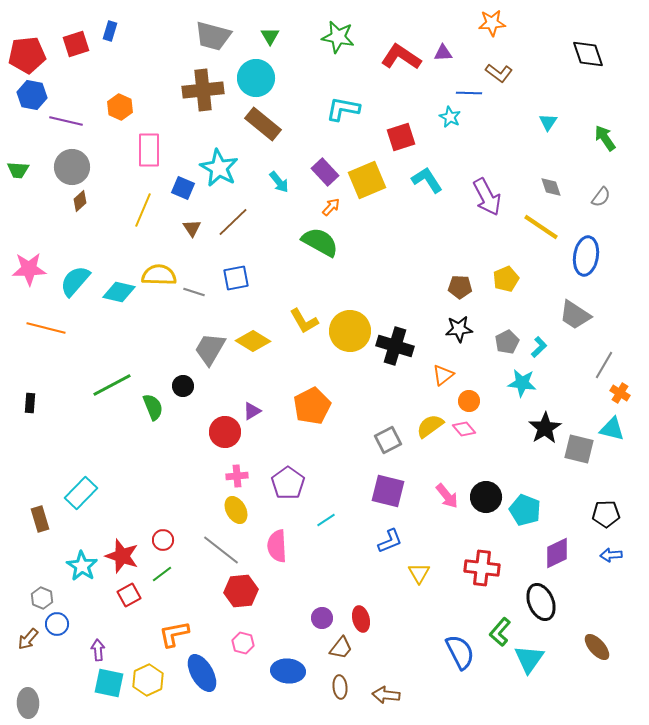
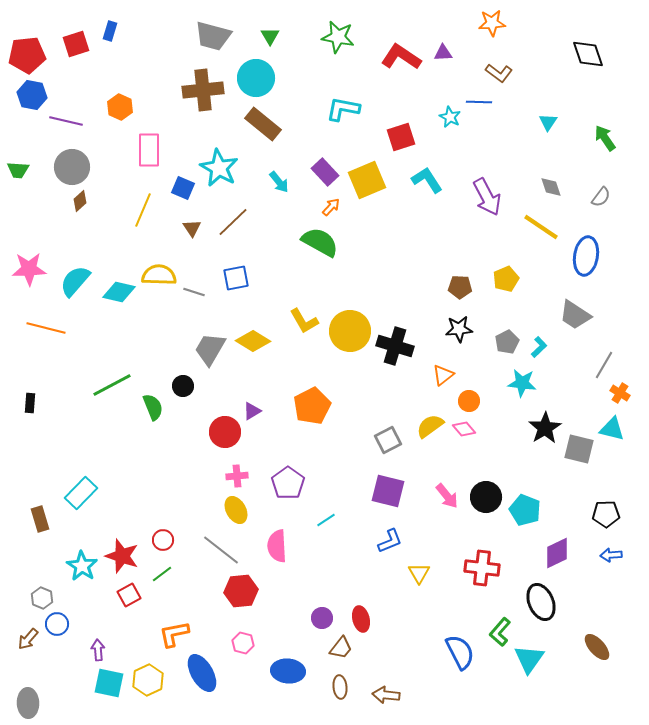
blue line at (469, 93): moved 10 px right, 9 px down
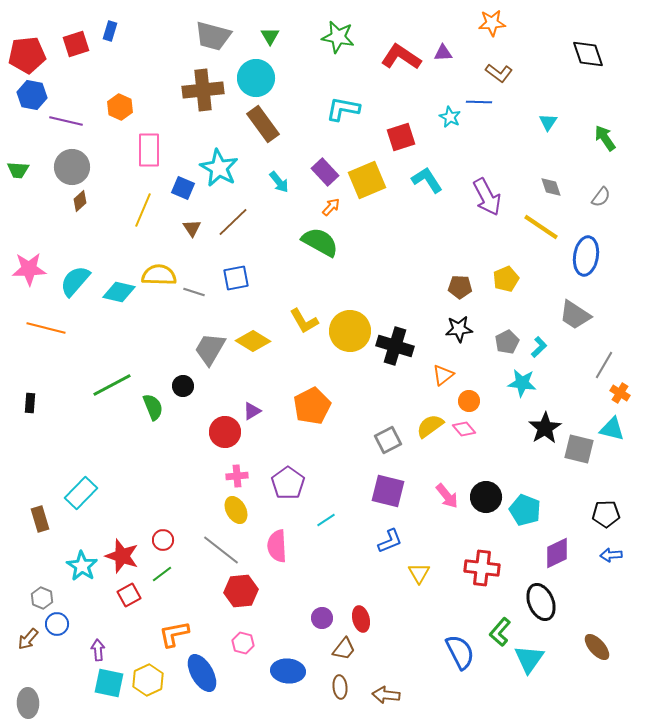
brown rectangle at (263, 124): rotated 15 degrees clockwise
brown trapezoid at (341, 648): moved 3 px right, 1 px down
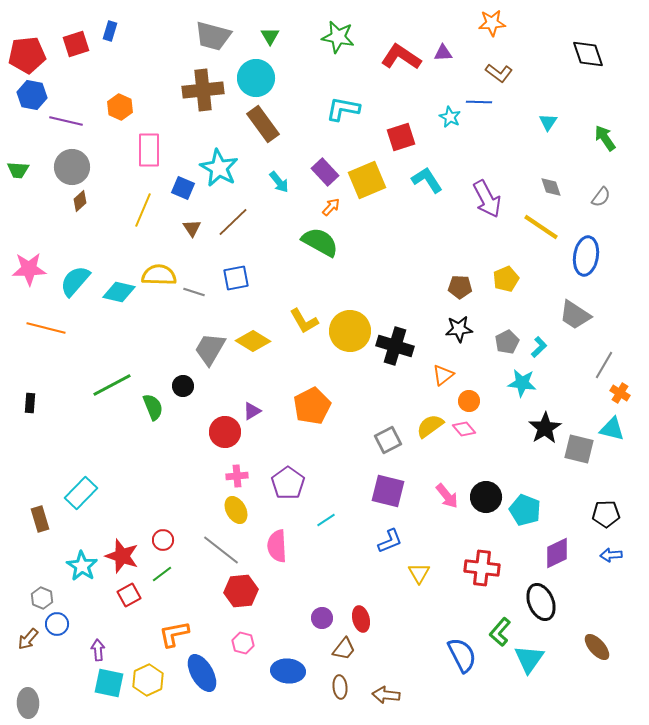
purple arrow at (487, 197): moved 2 px down
blue semicircle at (460, 652): moved 2 px right, 3 px down
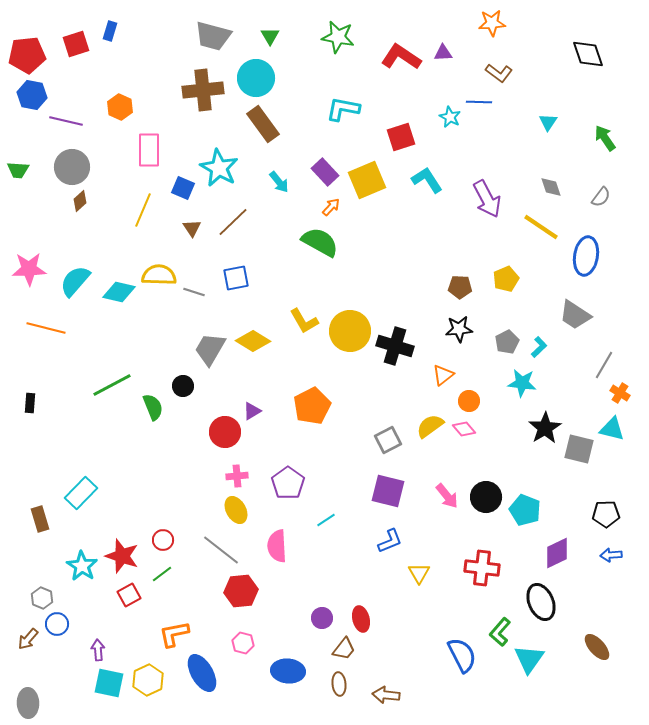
brown ellipse at (340, 687): moved 1 px left, 3 px up
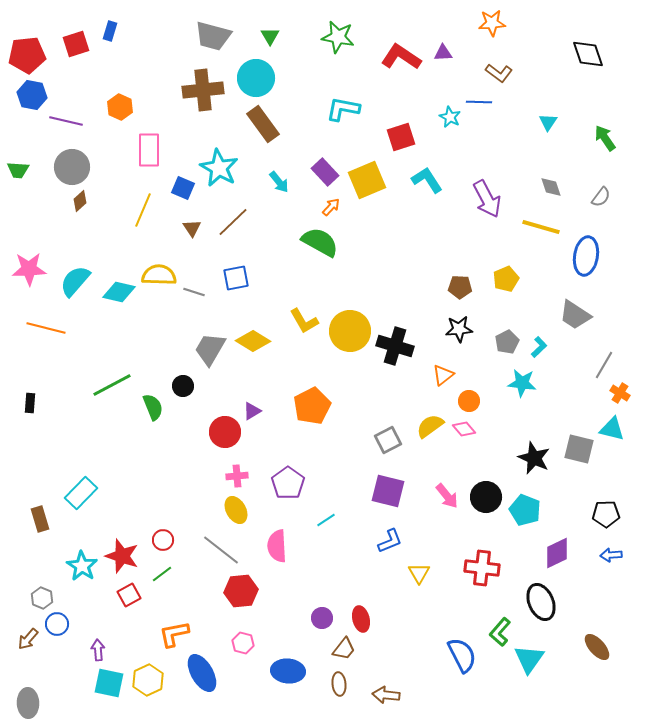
yellow line at (541, 227): rotated 18 degrees counterclockwise
black star at (545, 428): moved 11 px left, 30 px down; rotated 16 degrees counterclockwise
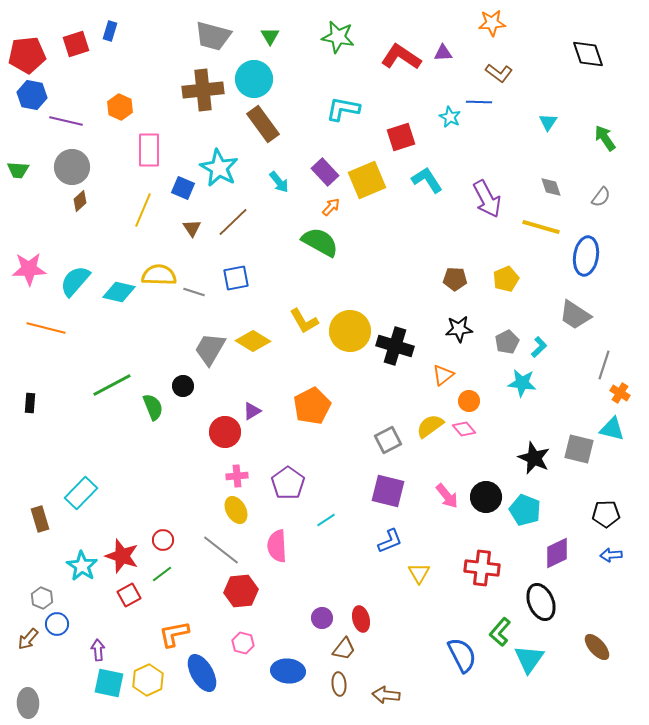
cyan circle at (256, 78): moved 2 px left, 1 px down
brown pentagon at (460, 287): moved 5 px left, 8 px up
gray line at (604, 365): rotated 12 degrees counterclockwise
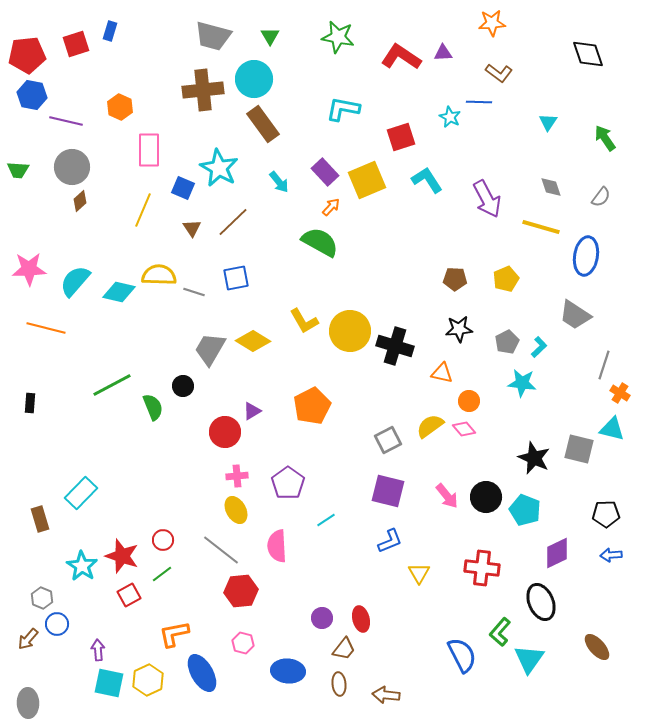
orange triangle at (443, 375): moved 1 px left, 2 px up; rotated 50 degrees clockwise
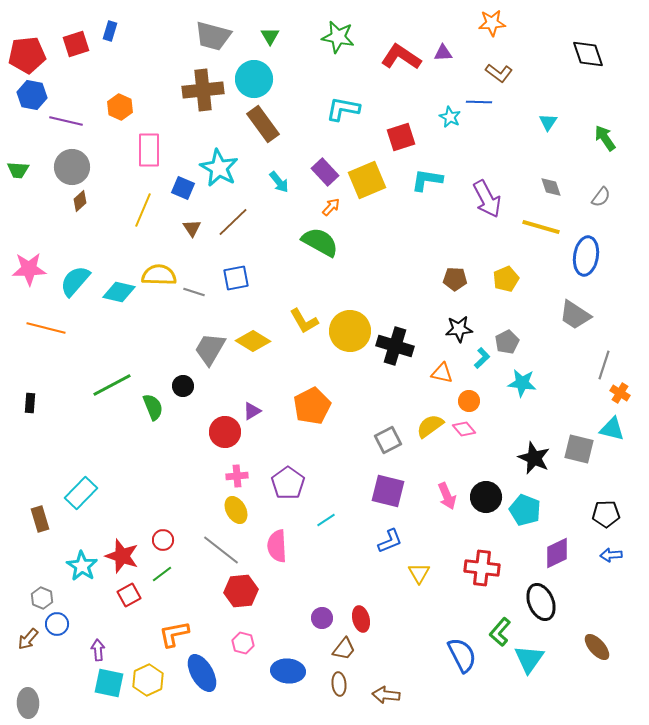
cyan L-shape at (427, 180): rotated 48 degrees counterclockwise
cyan L-shape at (539, 347): moved 57 px left, 11 px down
pink arrow at (447, 496): rotated 16 degrees clockwise
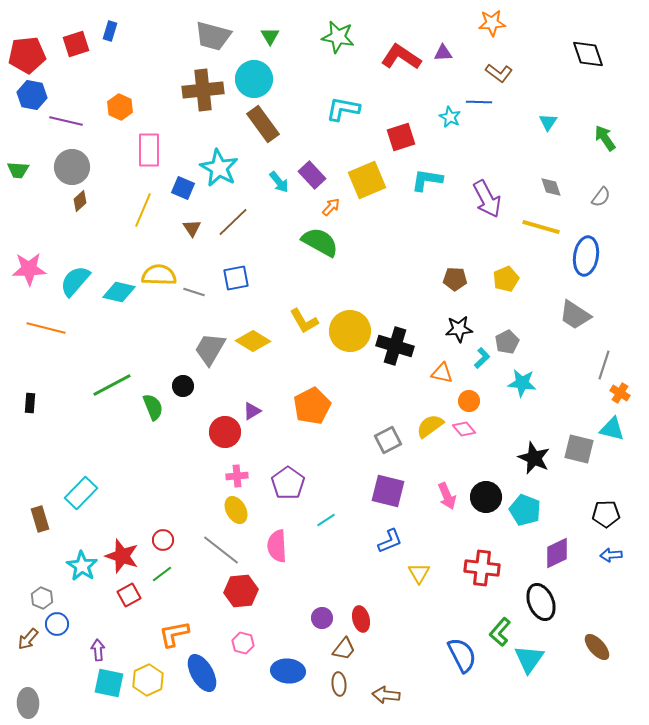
purple rectangle at (325, 172): moved 13 px left, 3 px down
